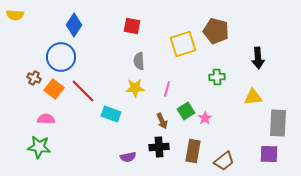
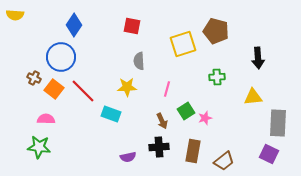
yellow star: moved 8 px left, 1 px up
pink star: rotated 16 degrees clockwise
purple square: rotated 24 degrees clockwise
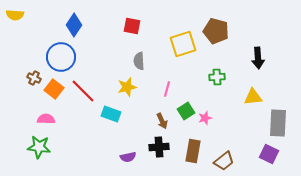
yellow star: rotated 12 degrees counterclockwise
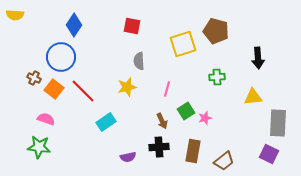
cyan rectangle: moved 5 px left, 8 px down; rotated 54 degrees counterclockwise
pink semicircle: rotated 18 degrees clockwise
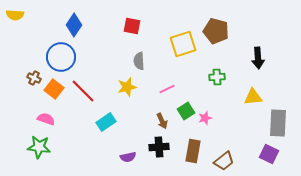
pink line: rotated 49 degrees clockwise
